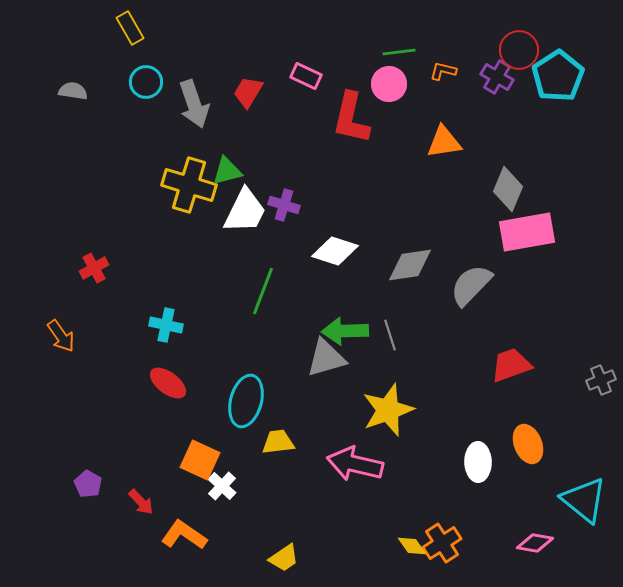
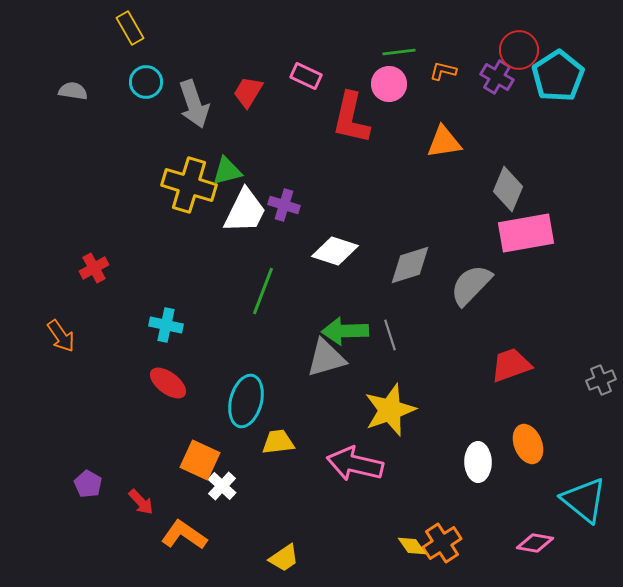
pink rectangle at (527, 232): moved 1 px left, 1 px down
gray diamond at (410, 265): rotated 9 degrees counterclockwise
yellow star at (388, 410): moved 2 px right
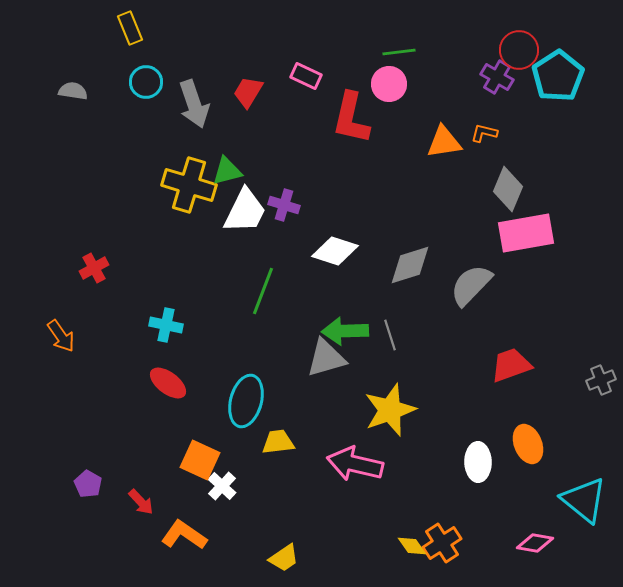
yellow rectangle at (130, 28): rotated 8 degrees clockwise
orange L-shape at (443, 71): moved 41 px right, 62 px down
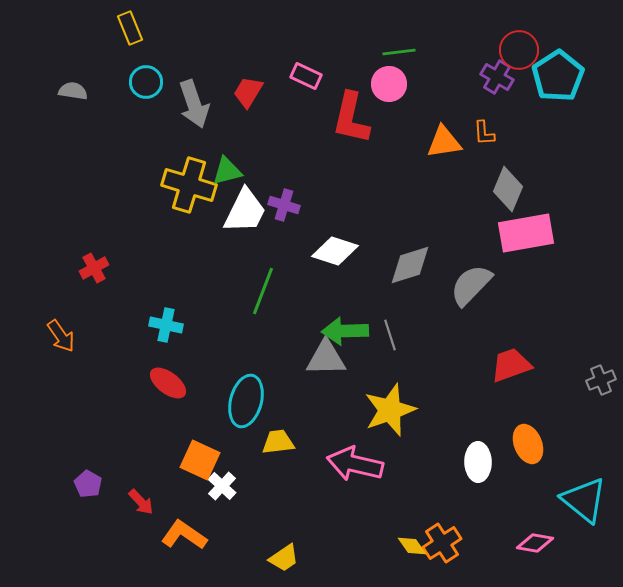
orange L-shape at (484, 133): rotated 108 degrees counterclockwise
gray triangle at (326, 358): rotated 15 degrees clockwise
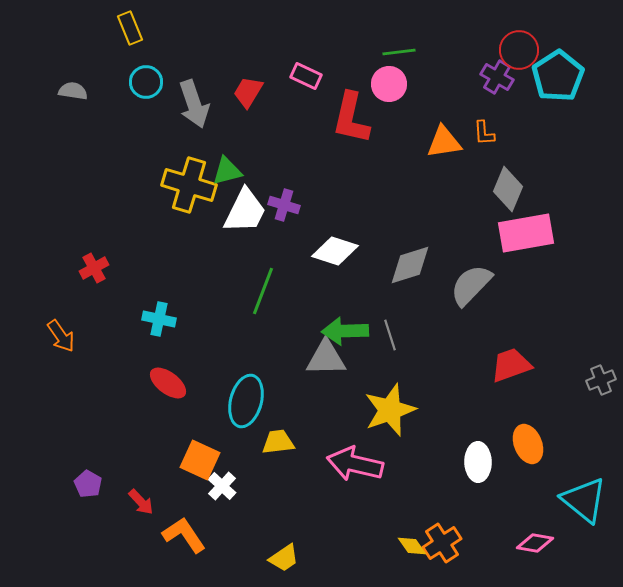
cyan cross at (166, 325): moved 7 px left, 6 px up
orange L-shape at (184, 535): rotated 21 degrees clockwise
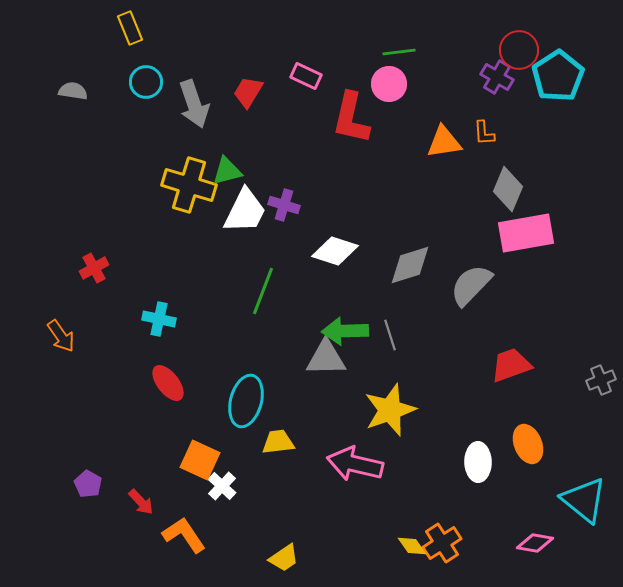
red ellipse at (168, 383): rotated 15 degrees clockwise
